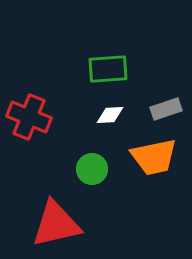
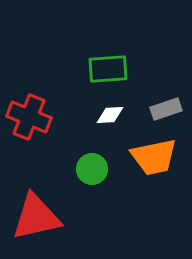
red triangle: moved 20 px left, 7 px up
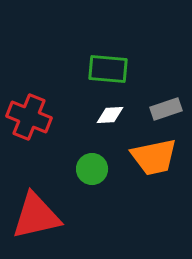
green rectangle: rotated 9 degrees clockwise
red triangle: moved 1 px up
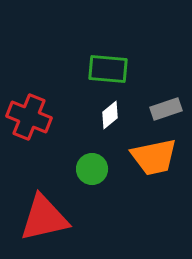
white diamond: rotated 36 degrees counterclockwise
red triangle: moved 8 px right, 2 px down
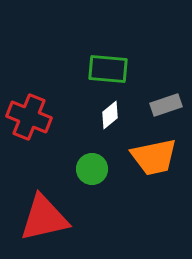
gray rectangle: moved 4 px up
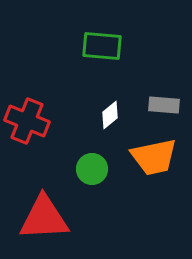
green rectangle: moved 6 px left, 23 px up
gray rectangle: moved 2 px left; rotated 24 degrees clockwise
red cross: moved 2 px left, 4 px down
red triangle: rotated 10 degrees clockwise
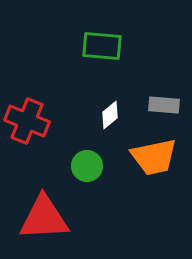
green circle: moved 5 px left, 3 px up
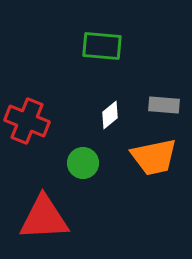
green circle: moved 4 px left, 3 px up
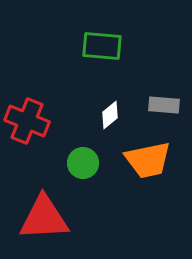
orange trapezoid: moved 6 px left, 3 px down
